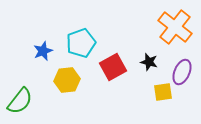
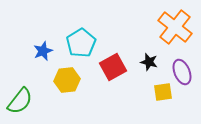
cyan pentagon: rotated 12 degrees counterclockwise
purple ellipse: rotated 45 degrees counterclockwise
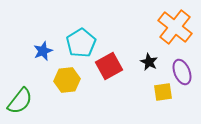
black star: rotated 12 degrees clockwise
red square: moved 4 px left, 1 px up
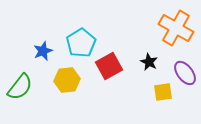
orange cross: moved 1 px right, 1 px down; rotated 8 degrees counterclockwise
purple ellipse: moved 3 px right, 1 px down; rotated 15 degrees counterclockwise
green semicircle: moved 14 px up
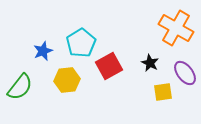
black star: moved 1 px right, 1 px down
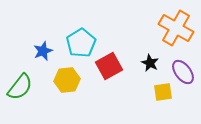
purple ellipse: moved 2 px left, 1 px up
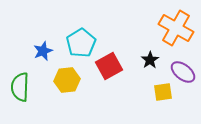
black star: moved 3 px up; rotated 12 degrees clockwise
purple ellipse: rotated 15 degrees counterclockwise
green semicircle: rotated 144 degrees clockwise
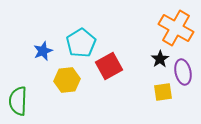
black star: moved 10 px right, 1 px up
purple ellipse: rotated 40 degrees clockwise
green semicircle: moved 2 px left, 14 px down
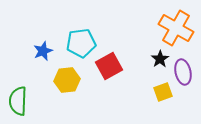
cyan pentagon: rotated 24 degrees clockwise
yellow square: rotated 12 degrees counterclockwise
